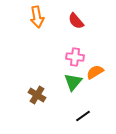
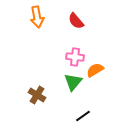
orange semicircle: moved 2 px up
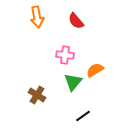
pink cross: moved 10 px left, 2 px up
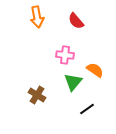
orange semicircle: rotated 66 degrees clockwise
black line: moved 4 px right, 7 px up
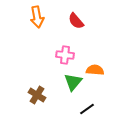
orange semicircle: rotated 30 degrees counterclockwise
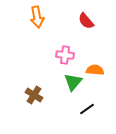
red semicircle: moved 10 px right
brown cross: moved 3 px left
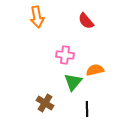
orange semicircle: rotated 18 degrees counterclockwise
brown cross: moved 11 px right, 8 px down
black line: rotated 56 degrees counterclockwise
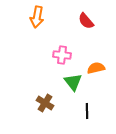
orange arrow: rotated 20 degrees clockwise
pink cross: moved 3 px left
orange semicircle: moved 1 px right, 2 px up
green triangle: rotated 18 degrees counterclockwise
black line: moved 2 px down
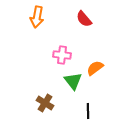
red semicircle: moved 2 px left, 2 px up
orange semicircle: moved 1 px left; rotated 24 degrees counterclockwise
green triangle: moved 1 px up
black line: moved 1 px right
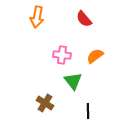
orange semicircle: moved 12 px up
